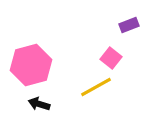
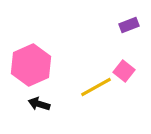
pink square: moved 13 px right, 13 px down
pink hexagon: rotated 9 degrees counterclockwise
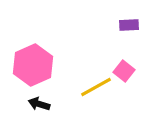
purple rectangle: rotated 18 degrees clockwise
pink hexagon: moved 2 px right
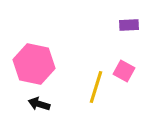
pink hexagon: moved 1 px right, 1 px up; rotated 24 degrees counterclockwise
pink square: rotated 10 degrees counterclockwise
yellow line: rotated 44 degrees counterclockwise
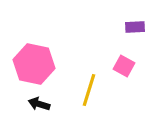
purple rectangle: moved 6 px right, 2 px down
pink square: moved 5 px up
yellow line: moved 7 px left, 3 px down
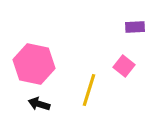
pink square: rotated 10 degrees clockwise
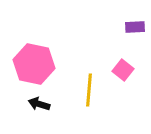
pink square: moved 1 px left, 4 px down
yellow line: rotated 12 degrees counterclockwise
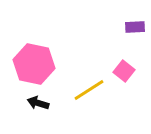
pink square: moved 1 px right, 1 px down
yellow line: rotated 52 degrees clockwise
black arrow: moved 1 px left, 1 px up
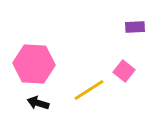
pink hexagon: rotated 9 degrees counterclockwise
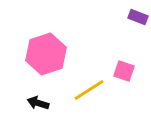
purple rectangle: moved 3 px right, 10 px up; rotated 24 degrees clockwise
pink hexagon: moved 12 px right, 10 px up; rotated 21 degrees counterclockwise
pink square: rotated 20 degrees counterclockwise
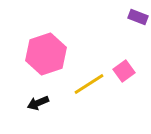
pink square: rotated 35 degrees clockwise
yellow line: moved 6 px up
black arrow: rotated 40 degrees counterclockwise
